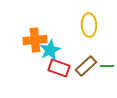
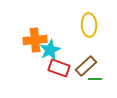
green line: moved 12 px left, 13 px down
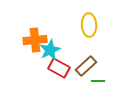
red rectangle: rotated 10 degrees clockwise
green line: moved 3 px right, 2 px down
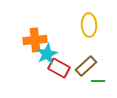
cyan star: moved 3 px left, 4 px down
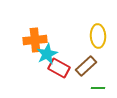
yellow ellipse: moved 9 px right, 11 px down
green line: moved 7 px down
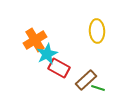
yellow ellipse: moved 1 px left, 5 px up
orange cross: rotated 25 degrees counterclockwise
brown rectangle: moved 14 px down
green line: rotated 16 degrees clockwise
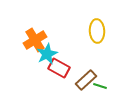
green line: moved 2 px right, 2 px up
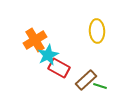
cyan star: moved 1 px right, 1 px down
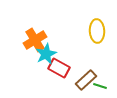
cyan star: moved 2 px left, 1 px up
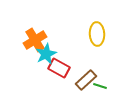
yellow ellipse: moved 3 px down
